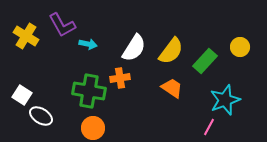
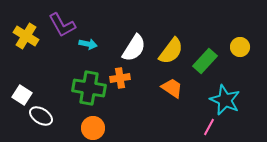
green cross: moved 3 px up
cyan star: rotated 28 degrees counterclockwise
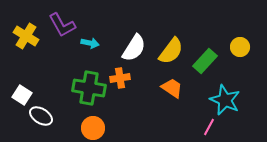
cyan arrow: moved 2 px right, 1 px up
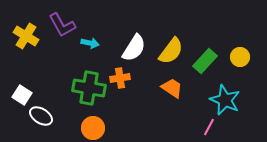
yellow circle: moved 10 px down
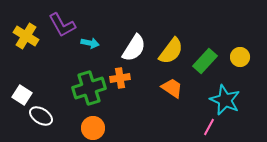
green cross: rotated 28 degrees counterclockwise
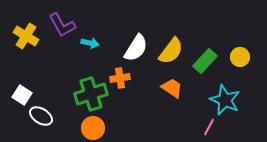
white semicircle: moved 2 px right
green cross: moved 2 px right, 6 px down
